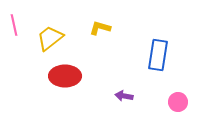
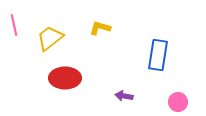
red ellipse: moved 2 px down
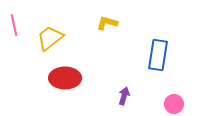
yellow L-shape: moved 7 px right, 5 px up
purple arrow: rotated 96 degrees clockwise
pink circle: moved 4 px left, 2 px down
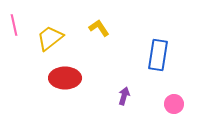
yellow L-shape: moved 8 px left, 5 px down; rotated 40 degrees clockwise
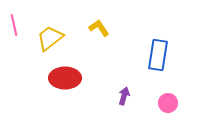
pink circle: moved 6 px left, 1 px up
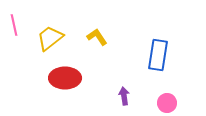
yellow L-shape: moved 2 px left, 9 px down
purple arrow: rotated 24 degrees counterclockwise
pink circle: moved 1 px left
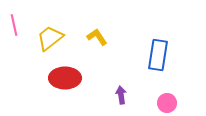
purple arrow: moved 3 px left, 1 px up
